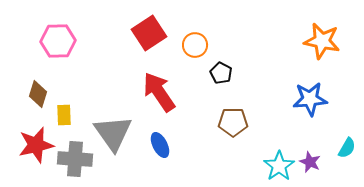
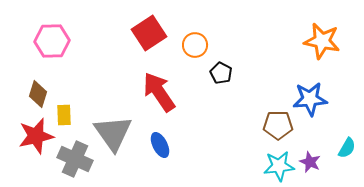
pink hexagon: moved 6 px left
brown pentagon: moved 45 px right, 3 px down
red star: moved 9 px up
gray cross: rotated 20 degrees clockwise
cyan star: rotated 28 degrees clockwise
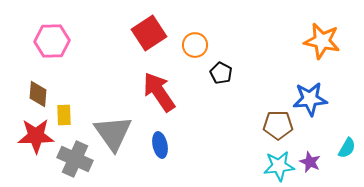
brown diamond: rotated 12 degrees counterclockwise
red star: rotated 12 degrees clockwise
blue ellipse: rotated 15 degrees clockwise
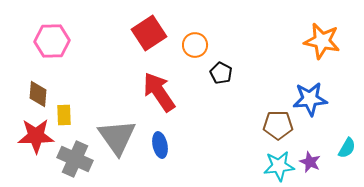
gray triangle: moved 4 px right, 4 px down
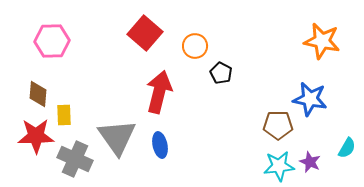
red square: moved 4 px left; rotated 16 degrees counterclockwise
orange circle: moved 1 px down
red arrow: rotated 48 degrees clockwise
blue star: rotated 16 degrees clockwise
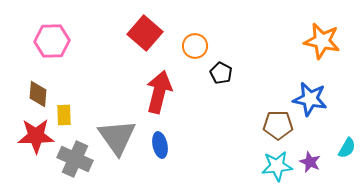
cyan star: moved 2 px left
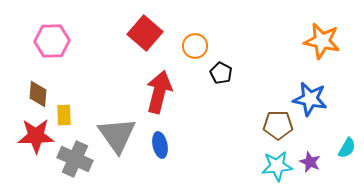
gray triangle: moved 2 px up
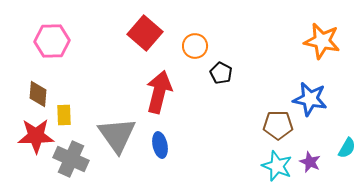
gray cross: moved 4 px left
cyan star: rotated 28 degrees clockwise
